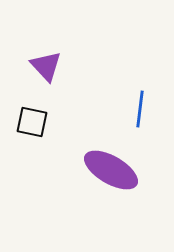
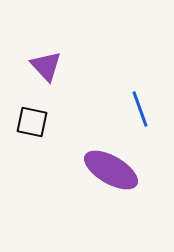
blue line: rotated 27 degrees counterclockwise
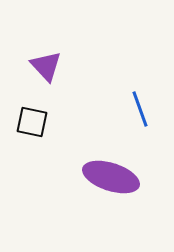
purple ellipse: moved 7 px down; rotated 12 degrees counterclockwise
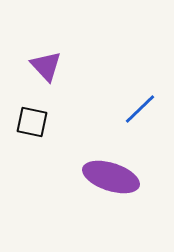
blue line: rotated 66 degrees clockwise
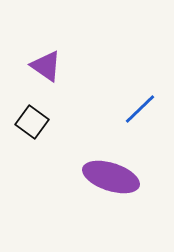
purple triangle: rotated 12 degrees counterclockwise
black square: rotated 24 degrees clockwise
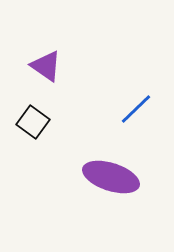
blue line: moved 4 px left
black square: moved 1 px right
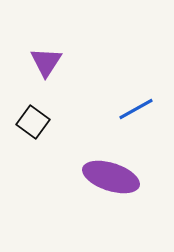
purple triangle: moved 4 px up; rotated 28 degrees clockwise
blue line: rotated 15 degrees clockwise
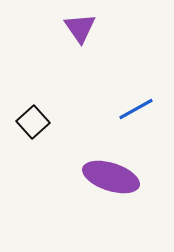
purple triangle: moved 34 px right, 34 px up; rotated 8 degrees counterclockwise
black square: rotated 12 degrees clockwise
